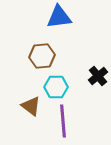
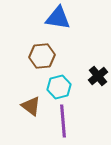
blue triangle: moved 1 px left, 1 px down; rotated 16 degrees clockwise
cyan hexagon: moved 3 px right; rotated 15 degrees counterclockwise
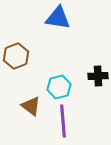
brown hexagon: moved 26 px left; rotated 15 degrees counterclockwise
black cross: rotated 36 degrees clockwise
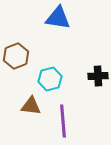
cyan hexagon: moved 9 px left, 8 px up
brown triangle: rotated 30 degrees counterclockwise
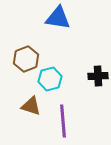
brown hexagon: moved 10 px right, 3 px down
brown triangle: rotated 10 degrees clockwise
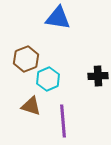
cyan hexagon: moved 2 px left; rotated 10 degrees counterclockwise
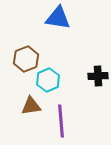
cyan hexagon: moved 1 px down
brown triangle: rotated 25 degrees counterclockwise
purple line: moved 2 px left
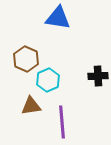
brown hexagon: rotated 15 degrees counterclockwise
purple line: moved 1 px right, 1 px down
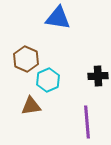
purple line: moved 25 px right
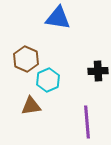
black cross: moved 5 px up
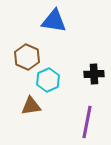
blue triangle: moved 4 px left, 3 px down
brown hexagon: moved 1 px right, 2 px up
black cross: moved 4 px left, 3 px down
purple line: rotated 16 degrees clockwise
